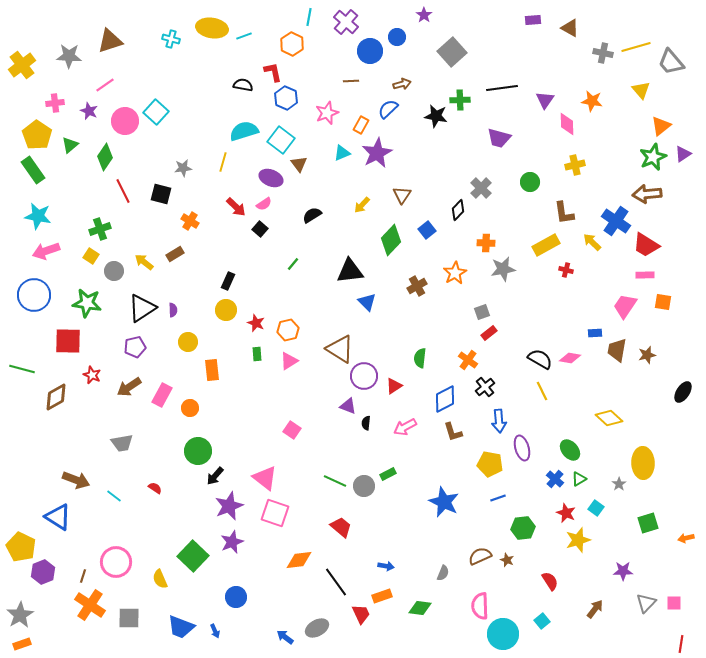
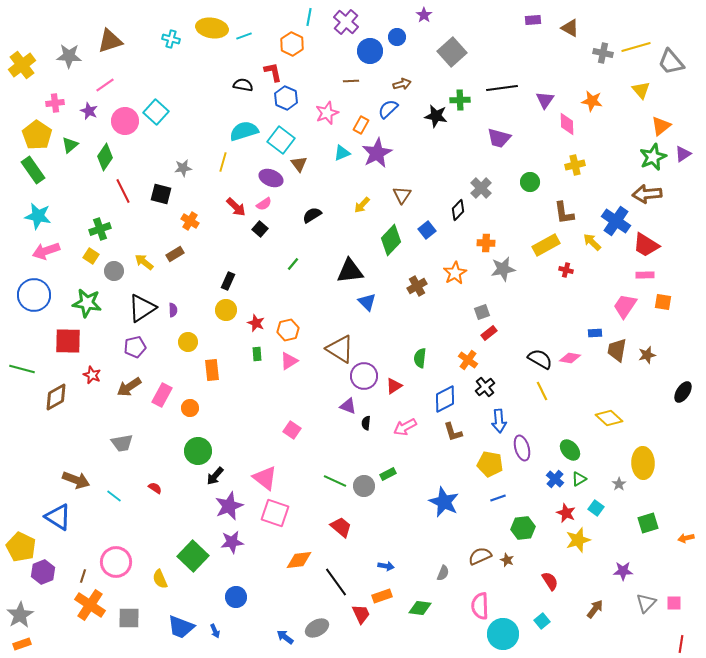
purple star at (232, 542): rotated 15 degrees clockwise
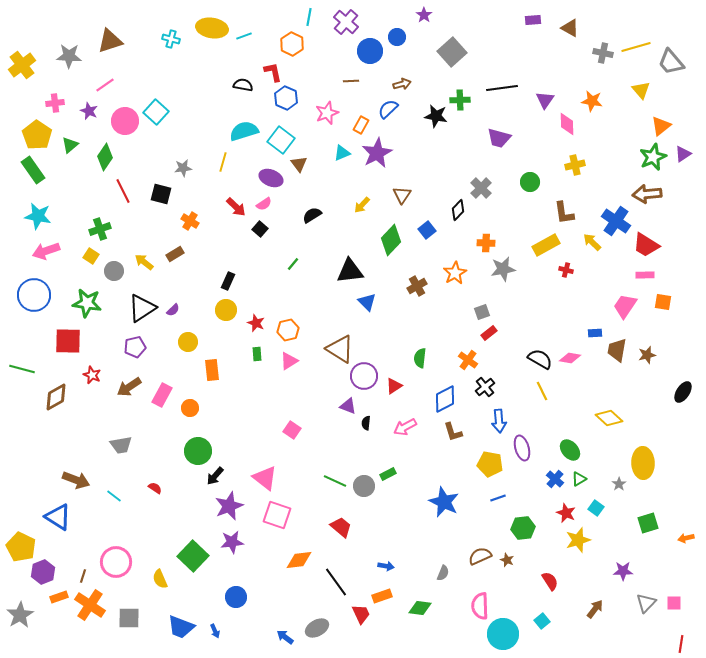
purple semicircle at (173, 310): rotated 48 degrees clockwise
gray trapezoid at (122, 443): moved 1 px left, 2 px down
pink square at (275, 513): moved 2 px right, 2 px down
orange rectangle at (22, 644): moved 37 px right, 47 px up
